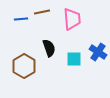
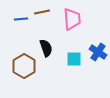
black semicircle: moved 3 px left
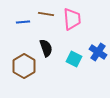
brown line: moved 4 px right, 2 px down; rotated 21 degrees clockwise
blue line: moved 2 px right, 3 px down
cyan square: rotated 28 degrees clockwise
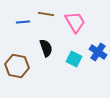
pink trapezoid: moved 3 px right, 3 px down; rotated 25 degrees counterclockwise
brown hexagon: moved 7 px left; rotated 20 degrees counterclockwise
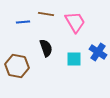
cyan square: rotated 28 degrees counterclockwise
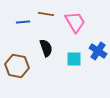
blue cross: moved 1 px up
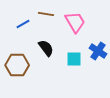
blue line: moved 2 px down; rotated 24 degrees counterclockwise
black semicircle: rotated 18 degrees counterclockwise
brown hexagon: moved 1 px up; rotated 10 degrees counterclockwise
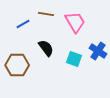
cyan square: rotated 21 degrees clockwise
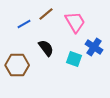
brown line: rotated 49 degrees counterclockwise
blue line: moved 1 px right
blue cross: moved 4 px left, 4 px up
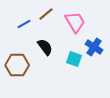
black semicircle: moved 1 px left, 1 px up
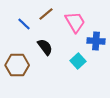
blue line: rotated 72 degrees clockwise
blue cross: moved 2 px right, 6 px up; rotated 30 degrees counterclockwise
cyan square: moved 4 px right, 2 px down; rotated 28 degrees clockwise
